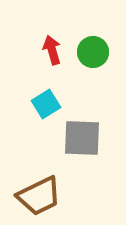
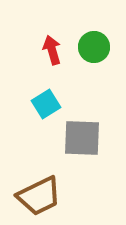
green circle: moved 1 px right, 5 px up
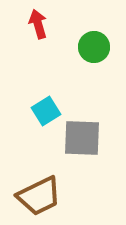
red arrow: moved 14 px left, 26 px up
cyan square: moved 7 px down
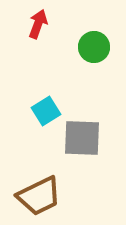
red arrow: rotated 36 degrees clockwise
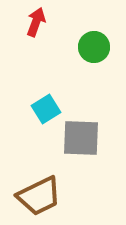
red arrow: moved 2 px left, 2 px up
cyan square: moved 2 px up
gray square: moved 1 px left
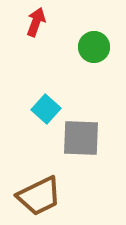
cyan square: rotated 16 degrees counterclockwise
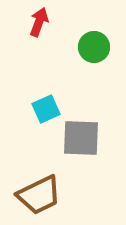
red arrow: moved 3 px right
cyan square: rotated 24 degrees clockwise
brown trapezoid: moved 1 px up
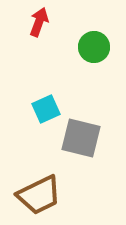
gray square: rotated 12 degrees clockwise
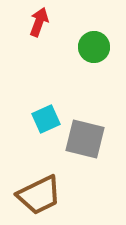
cyan square: moved 10 px down
gray square: moved 4 px right, 1 px down
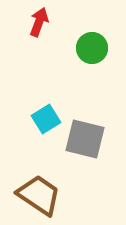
green circle: moved 2 px left, 1 px down
cyan square: rotated 8 degrees counterclockwise
brown trapezoid: rotated 120 degrees counterclockwise
